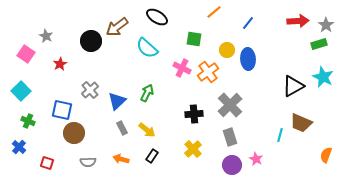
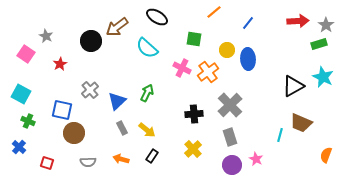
cyan square at (21, 91): moved 3 px down; rotated 18 degrees counterclockwise
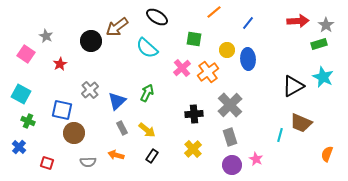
pink cross at (182, 68): rotated 24 degrees clockwise
orange semicircle at (326, 155): moved 1 px right, 1 px up
orange arrow at (121, 159): moved 5 px left, 4 px up
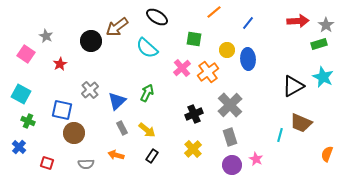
black cross at (194, 114): rotated 18 degrees counterclockwise
gray semicircle at (88, 162): moved 2 px left, 2 px down
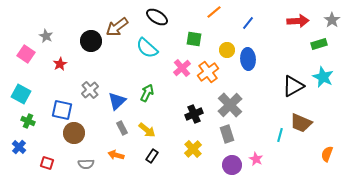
gray star at (326, 25): moved 6 px right, 5 px up
gray rectangle at (230, 137): moved 3 px left, 3 px up
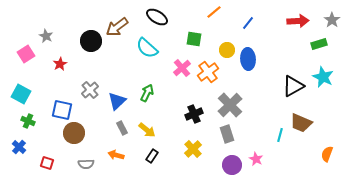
pink square at (26, 54): rotated 24 degrees clockwise
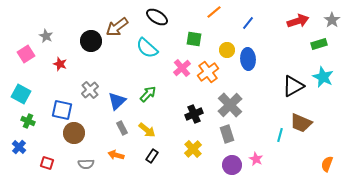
red arrow at (298, 21): rotated 15 degrees counterclockwise
red star at (60, 64): rotated 24 degrees counterclockwise
green arrow at (147, 93): moved 1 px right, 1 px down; rotated 18 degrees clockwise
orange semicircle at (327, 154): moved 10 px down
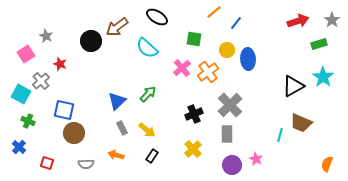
blue line at (248, 23): moved 12 px left
cyan star at (323, 77): rotated 10 degrees clockwise
gray cross at (90, 90): moved 49 px left, 9 px up
blue square at (62, 110): moved 2 px right
gray rectangle at (227, 134): rotated 18 degrees clockwise
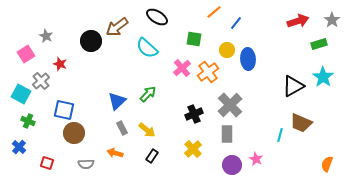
orange arrow at (116, 155): moved 1 px left, 2 px up
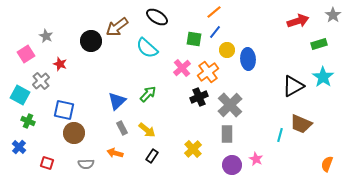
gray star at (332, 20): moved 1 px right, 5 px up
blue line at (236, 23): moved 21 px left, 9 px down
cyan square at (21, 94): moved 1 px left, 1 px down
black cross at (194, 114): moved 5 px right, 17 px up
brown trapezoid at (301, 123): moved 1 px down
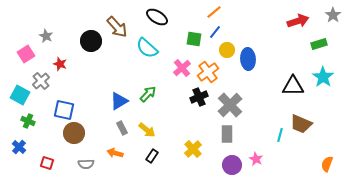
brown arrow at (117, 27): rotated 95 degrees counterclockwise
black triangle at (293, 86): rotated 30 degrees clockwise
blue triangle at (117, 101): moved 2 px right; rotated 12 degrees clockwise
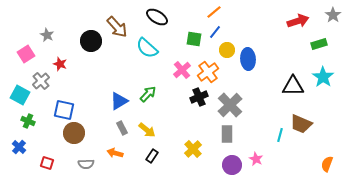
gray star at (46, 36): moved 1 px right, 1 px up
pink cross at (182, 68): moved 2 px down
